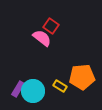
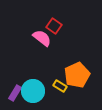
red square: moved 3 px right
orange pentagon: moved 5 px left, 2 px up; rotated 20 degrees counterclockwise
purple rectangle: moved 3 px left, 4 px down
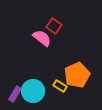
purple rectangle: moved 1 px down
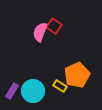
pink semicircle: moved 2 px left, 6 px up; rotated 108 degrees counterclockwise
purple rectangle: moved 3 px left, 3 px up
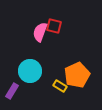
red square: rotated 21 degrees counterclockwise
cyan circle: moved 3 px left, 20 px up
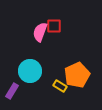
red square: rotated 14 degrees counterclockwise
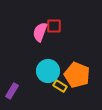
cyan circle: moved 18 px right
orange pentagon: rotated 25 degrees counterclockwise
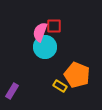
cyan circle: moved 3 px left, 24 px up
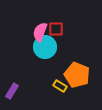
red square: moved 2 px right, 3 px down
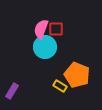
pink semicircle: moved 1 px right, 3 px up
